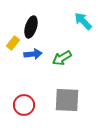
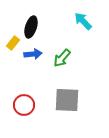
green arrow: rotated 18 degrees counterclockwise
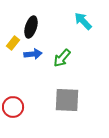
red circle: moved 11 px left, 2 px down
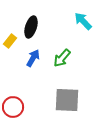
yellow rectangle: moved 3 px left, 2 px up
blue arrow: moved 4 px down; rotated 54 degrees counterclockwise
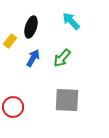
cyan arrow: moved 12 px left
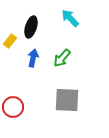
cyan arrow: moved 1 px left, 3 px up
blue arrow: rotated 18 degrees counterclockwise
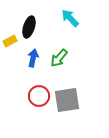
black ellipse: moved 2 px left
yellow rectangle: rotated 24 degrees clockwise
green arrow: moved 3 px left
gray square: rotated 12 degrees counterclockwise
red circle: moved 26 px right, 11 px up
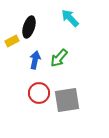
yellow rectangle: moved 2 px right
blue arrow: moved 2 px right, 2 px down
red circle: moved 3 px up
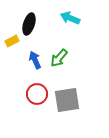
cyan arrow: rotated 24 degrees counterclockwise
black ellipse: moved 3 px up
blue arrow: rotated 36 degrees counterclockwise
red circle: moved 2 px left, 1 px down
